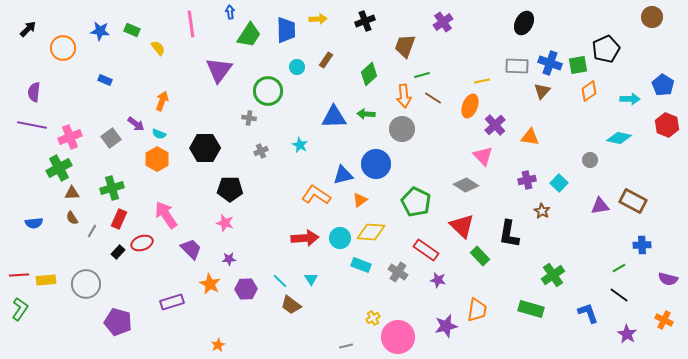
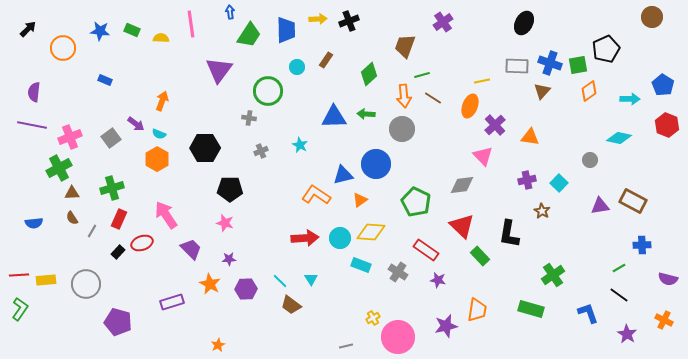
black cross at (365, 21): moved 16 px left
yellow semicircle at (158, 48): moved 3 px right, 10 px up; rotated 49 degrees counterclockwise
gray diamond at (466, 185): moved 4 px left; rotated 40 degrees counterclockwise
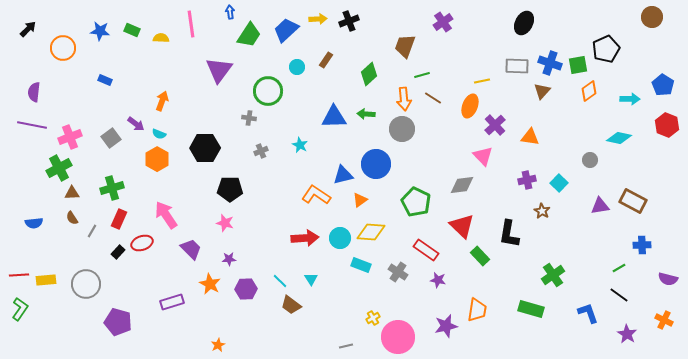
blue trapezoid at (286, 30): rotated 132 degrees counterclockwise
orange arrow at (404, 96): moved 3 px down
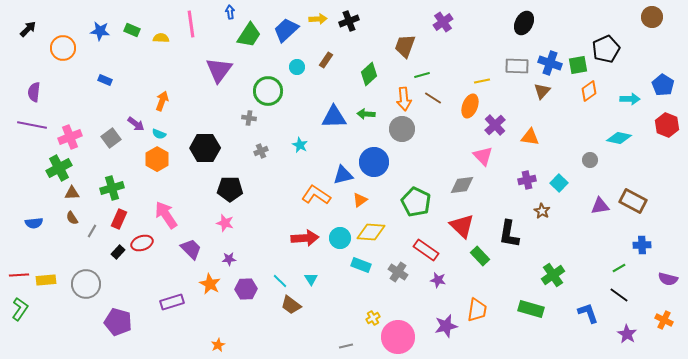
blue circle at (376, 164): moved 2 px left, 2 px up
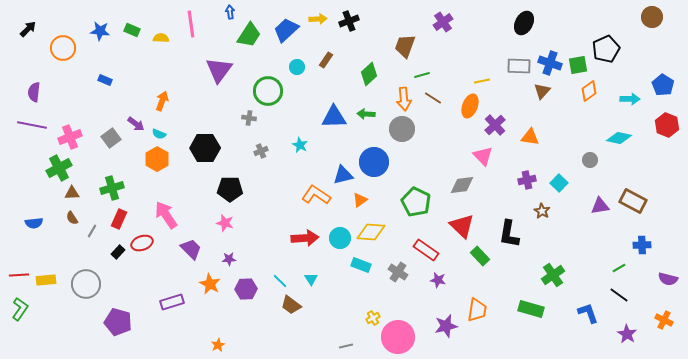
gray rectangle at (517, 66): moved 2 px right
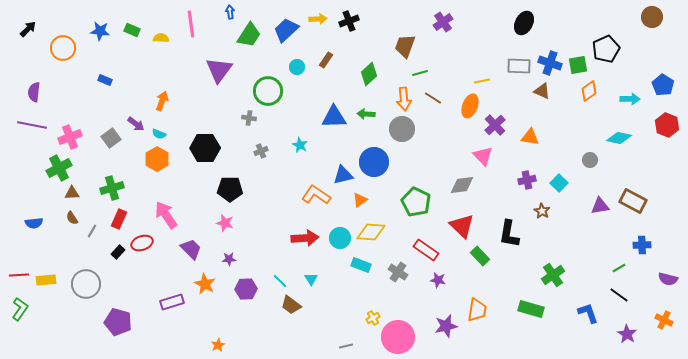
green line at (422, 75): moved 2 px left, 2 px up
brown triangle at (542, 91): rotated 48 degrees counterclockwise
orange star at (210, 284): moved 5 px left
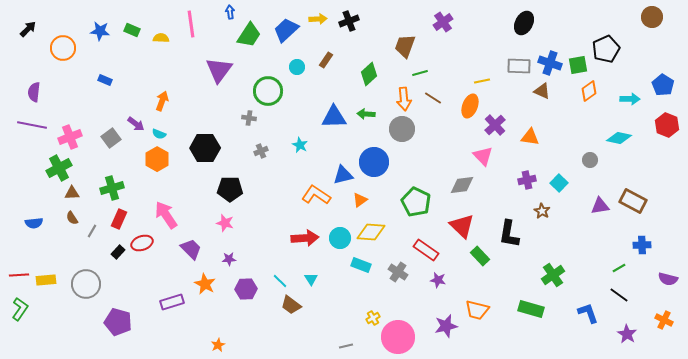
orange trapezoid at (477, 310): rotated 95 degrees clockwise
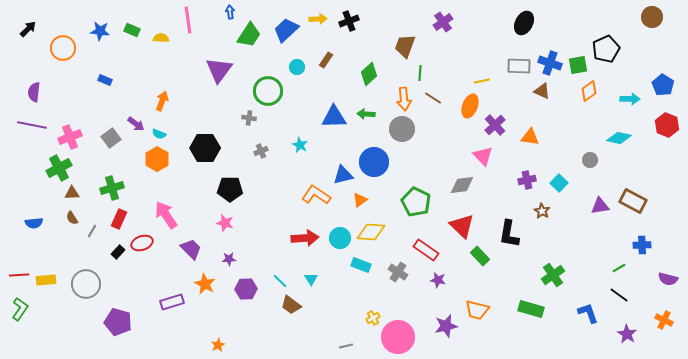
pink line at (191, 24): moved 3 px left, 4 px up
green line at (420, 73): rotated 70 degrees counterclockwise
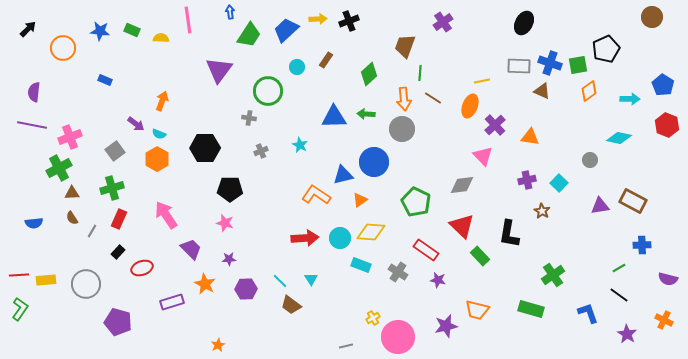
gray square at (111, 138): moved 4 px right, 13 px down
red ellipse at (142, 243): moved 25 px down
